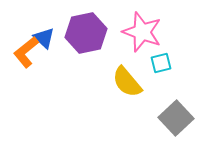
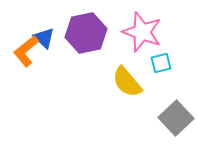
orange L-shape: moved 1 px up
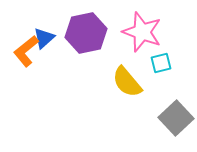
blue triangle: rotated 35 degrees clockwise
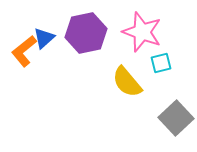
orange L-shape: moved 2 px left
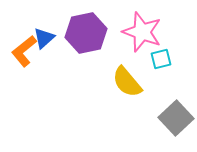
cyan square: moved 4 px up
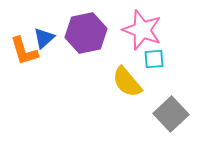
pink star: moved 2 px up
orange L-shape: rotated 68 degrees counterclockwise
cyan square: moved 7 px left; rotated 10 degrees clockwise
gray square: moved 5 px left, 4 px up
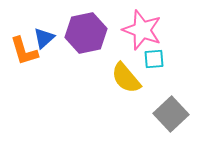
yellow semicircle: moved 1 px left, 4 px up
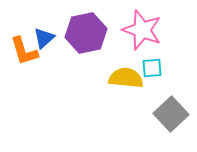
cyan square: moved 2 px left, 9 px down
yellow semicircle: rotated 136 degrees clockwise
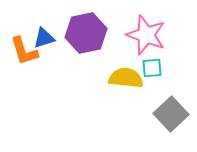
pink star: moved 4 px right, 5 px down
blue triangle: rotated 25 degrees clockwise
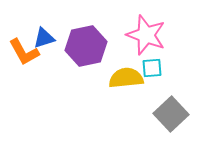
purple hexagon: moved 13 px down
orange L-shape: moved 1 px down; rotated 12 degrees counterclockwise
yellow semicircle: rotated 12 degrees counterclockwise
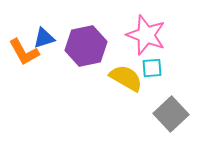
yellow semicircle: rotated 36 degrees clockwise
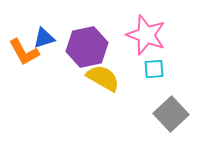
purple hexagon: moved 1 px right, 1 px down
cyan square: moved 2 px right, 1 px down
yellow semicircle: moved 23 px left
